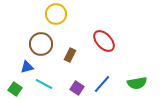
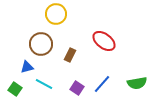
red ellipse: rotated 10 degrees counterclockwise
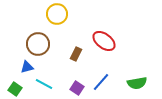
yellow circle: moved 1 px right
brown circle: moved 3 px left
brown rectangle: moved 6 px right, 1 px up
blue line: moved 1 px left, 2 px up
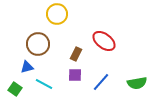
purple square: moved 2 px left, 13 px up; rotated 32 degrees counterclockwise
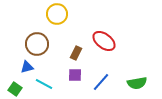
brown circle: moved 1 px left
brown rectangle: moved 1 px up
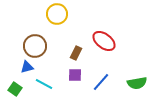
brown circle: moved 2 px left, 2 px down
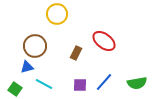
purple square: moved 5 px right, 10 px down
blue line: moved 3 px right
